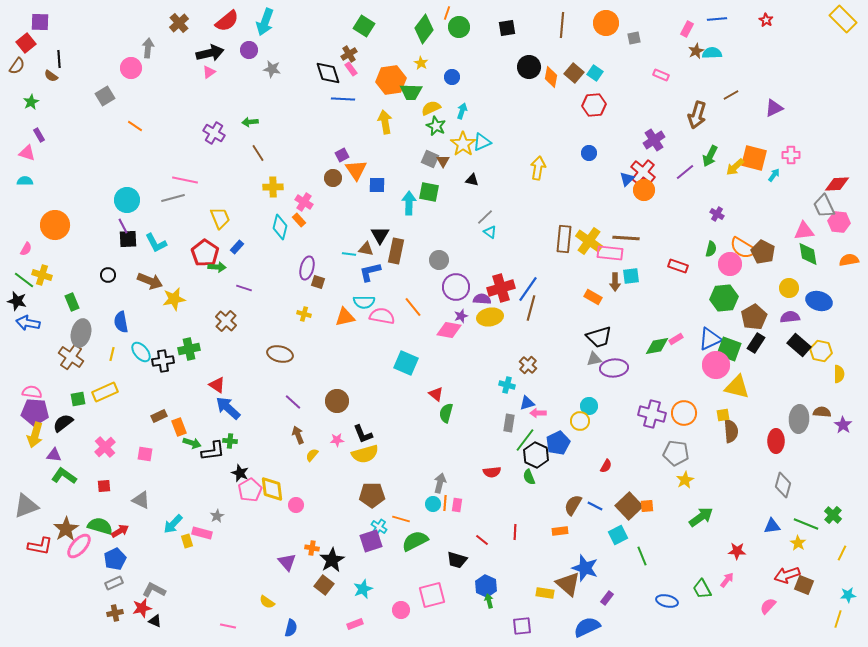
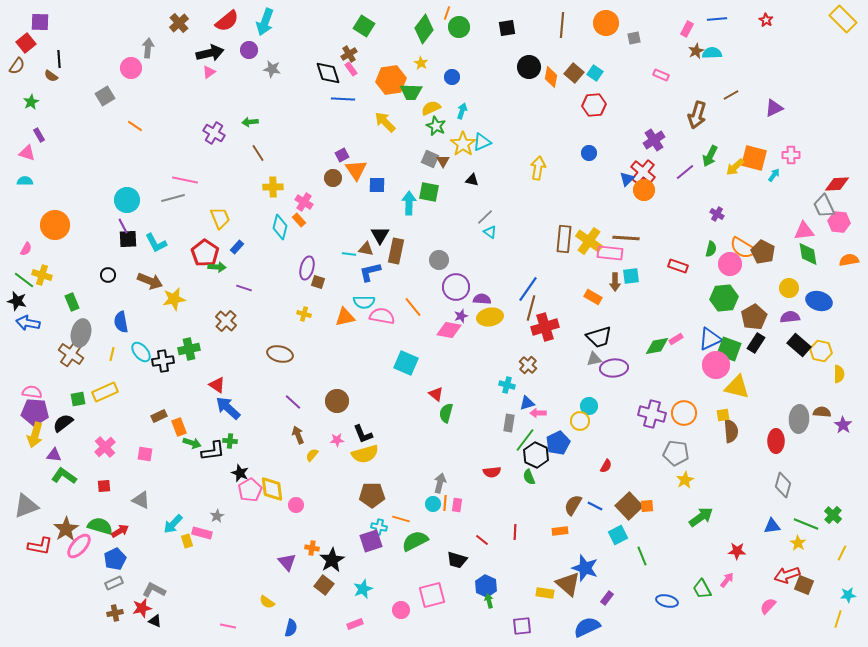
yellow arrow at (385, 122): rotated 35 degrees counterclockwise
red cross at (501, 288): moved 44 px right, 39 px down
brown cross at (71, 357): moved 3 px up
cyan cross at (379, 527): rotated 21 degrees counterclockwise
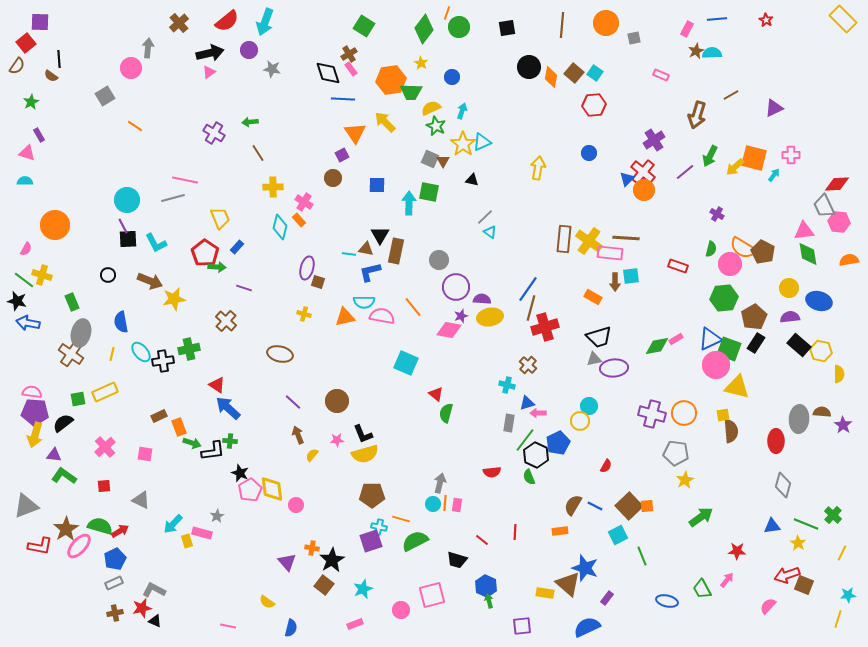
orange triangle at (356, 170): moved 1 px left, 37 px up
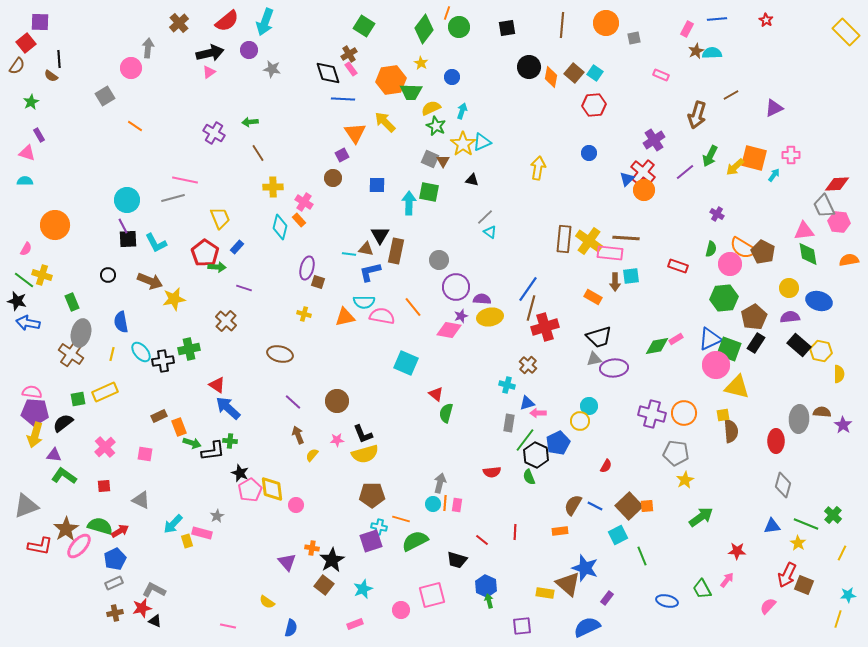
yellow rectangle at (843, 19): moved 3 px right, 13 px down
red arrow at (787, 575): rotated 45 degrees counterclockwise
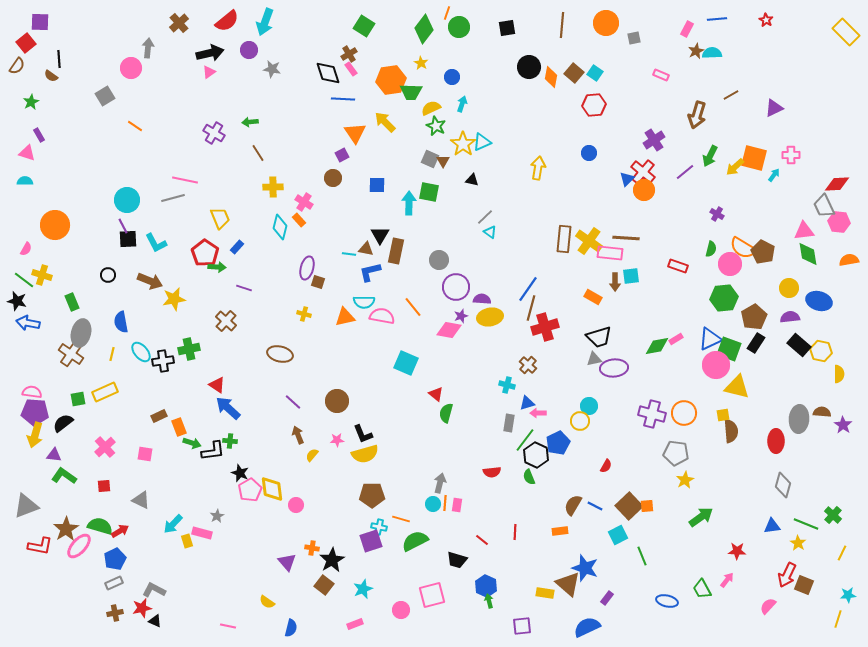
cyan arrow at (462, 111): moved 7 px up
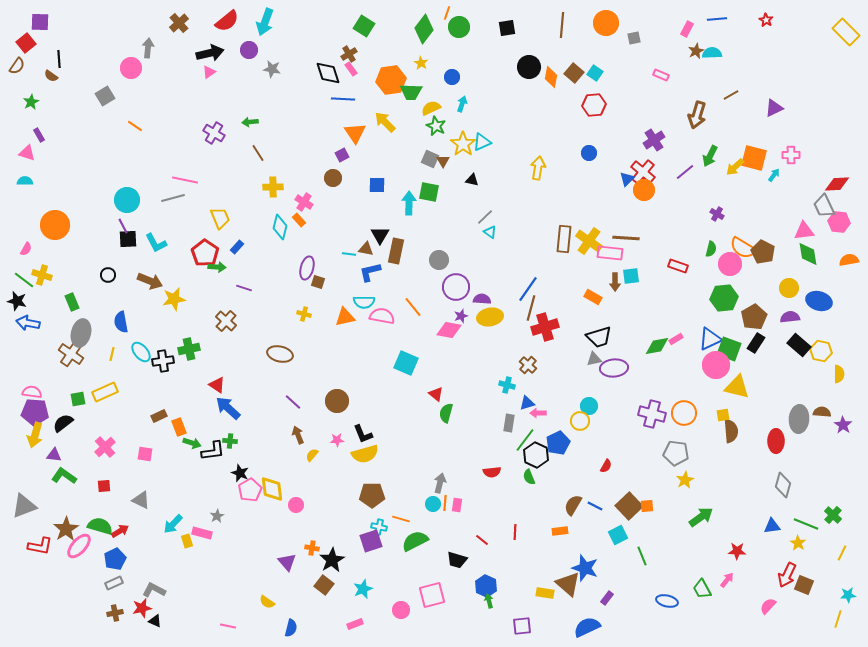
gray triangle at (26, 506): moved 2 px left
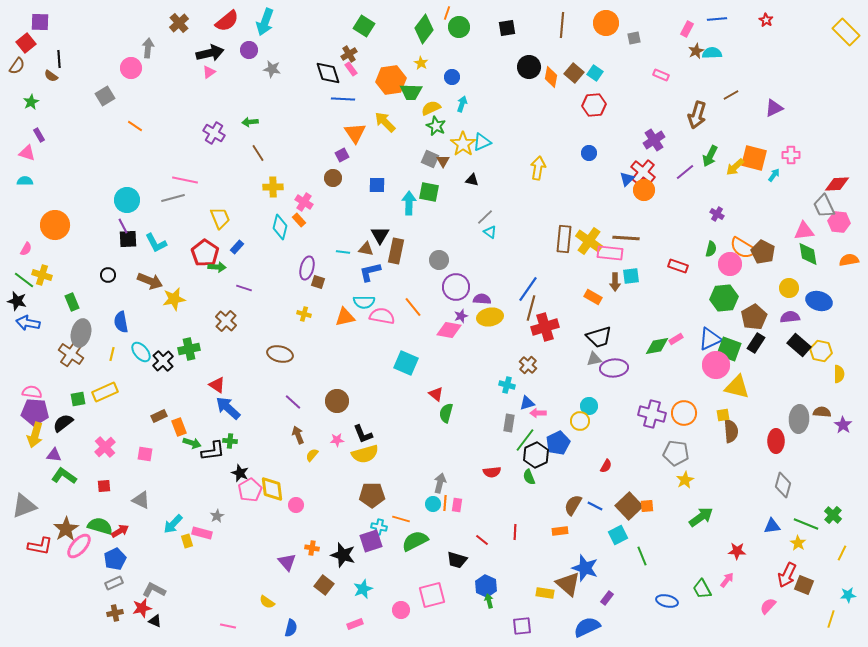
cyan line at (349, 254): moved 6 px left, 2 px up
black cross at (163, 361): rotated 35 degrees counterclockwise
black hexagon at (536, 455): rotated 10 degrees clockwise
black star at (332, 560): moved 11 px right, 5 px up; rotated 25 degrees counterclockwise
yellow line at (838, 619): moved 7 px left
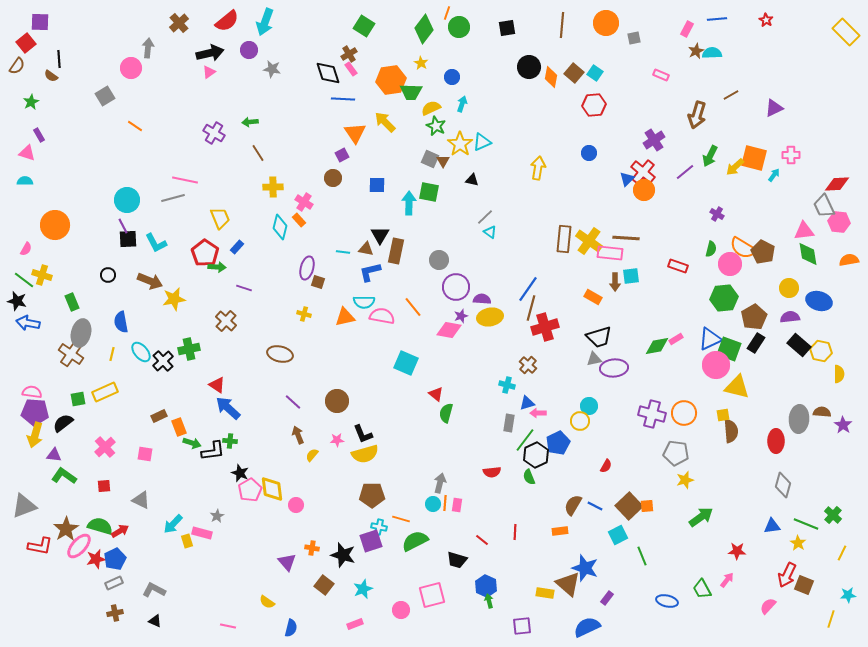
yellow star at (463, 144): moved 3 px left
yellow star at (685, 480): rotated 12 degrees clockwise
red star at (142, 608): moved 46 px left, 49 px up
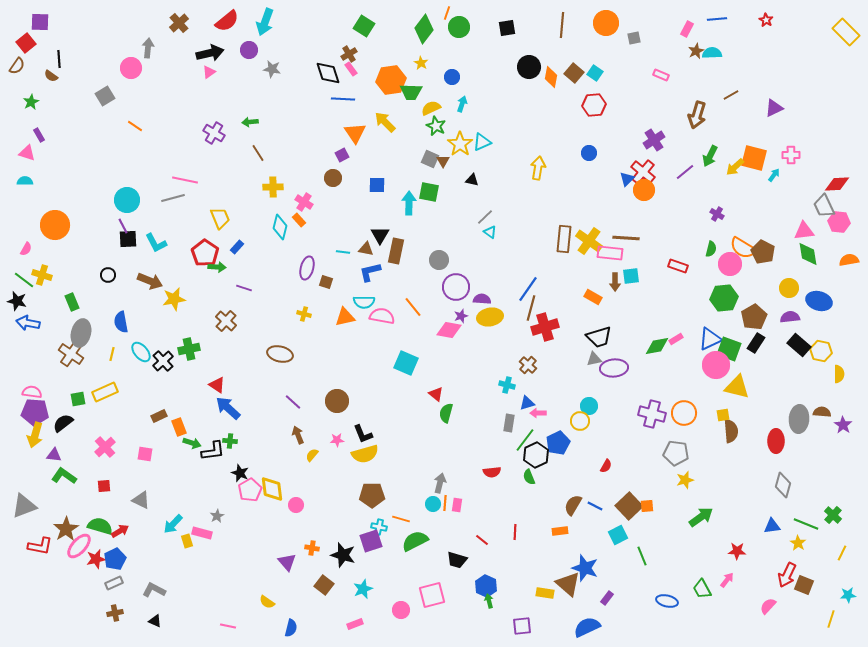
brown square at (318, 282): moved 8 px right
